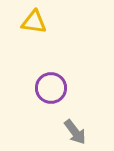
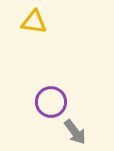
purple circle: moved 14 px down
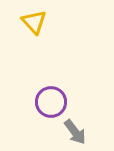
yellow triangle: rotated 40 degrees clockwise
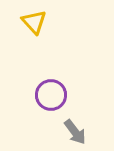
purple circle: moved 7 px up
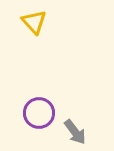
purple circle: moved 12 px left, 18 px down
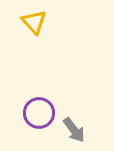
gray arrow: moved 1 px left, 2 px up
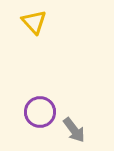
purple circle: moved 1 px right, 1 px up
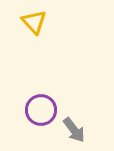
purple circle: moved 1 px right, 2 px up
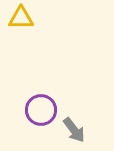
yellow triangle: moved 13 px left, 4 px up; rotated 48 degrees counterclockwise
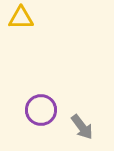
gray arrow: moved 8 px right, 3 px up
